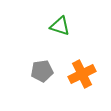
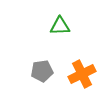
green triangle: rotated 20 degrees counterclockwise
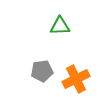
orange cross: moved 6 px left, 5 px down
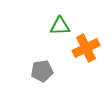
orange cross: moved 10 px right, 31 px up
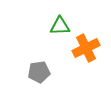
gray pentagon: moved 3 px left, 1 px down
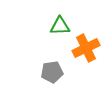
gray pentagon: moved 13 px right
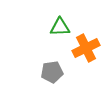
green triangle: moved 1 px down
